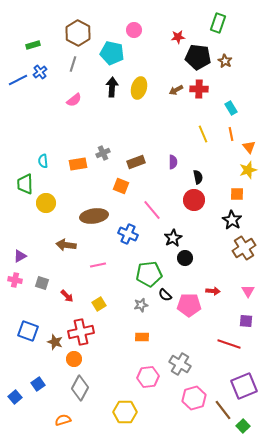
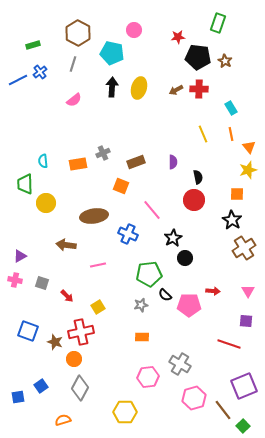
yellow square at (99, 304): moved 1 px left, 3 px down
blue square at (38, 384): moved 3 px right, 2 px down
blue square at (15, 397): moved 3 px right; rotated 32 degrees clockwise
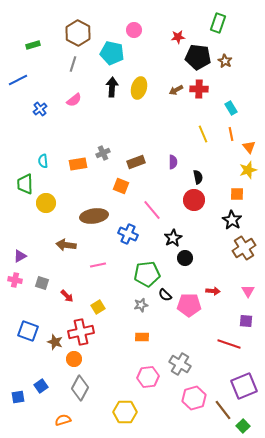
blue cross at (40, 72): moved 37 px down
green pentagon at (149, 274): moved 2 px left
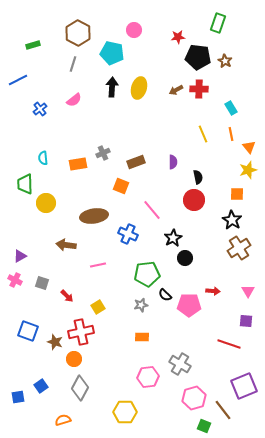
cyan semicircle at (43, 161): moved 3 px up
brown cross at (244, 248): moved 5 px left
pink cross at (15, 280): rotated 16 degrees clockwise
green square at (243, 426): moved 39 px left; rotated 24 degrees counterclockwise
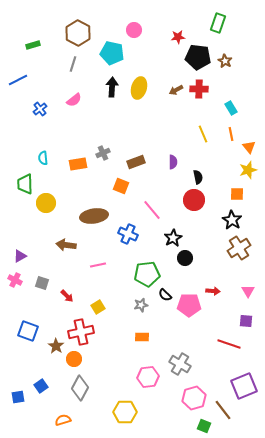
brown star at (55, 342): moved 1 px right, 4 px down; rotated 14 degrees clockwise
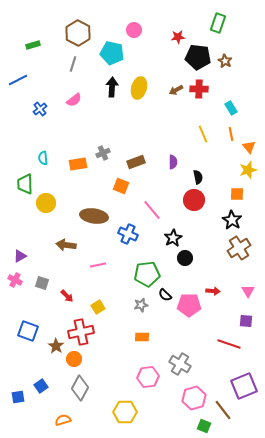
brown ellipse at (94, 216): rotated 16 degrees clockwise
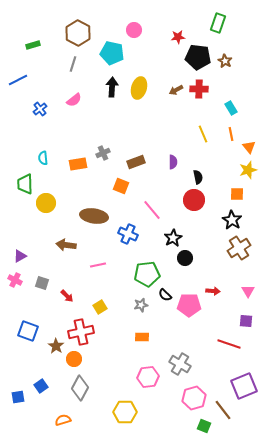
yellow square at (98, 307): moved 2 px right
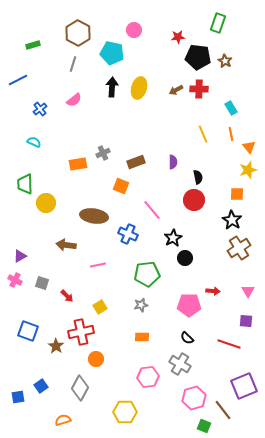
cyan semicircle at (43, 158): moved 9 px left, 16 px up; rotated 120 degrees clockwise
black semicircle at (165, 295): moved 22 px right, 43 px down
orange circle at (74, 359): moved 22 px right
